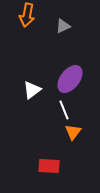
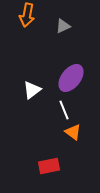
purple ellipse: moved 1 px right, 1 px up
orange triangle: rotated 30 degrees counterclockwise
red rectangle: rotated 15 degrees counterclockwise
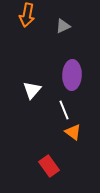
purple ellipse: moved 1 px right, 3 px up; rotated 36 degrees counterclockwise
white triangle: rotated 12 degrees counterclockwise
red rectangle: rotated 65 degrees clockwise
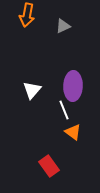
purple ellipse: moved 1 px right, 11 px down
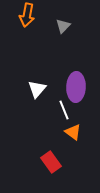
gray triangle: rotated 21 degrees counterclockwise
purple ellipse: moved 3 px right, 1 px down
white triangle: moved 5 px right, 1 px up
red rectangle: moved 2 px right, 4 px up
